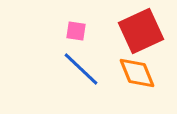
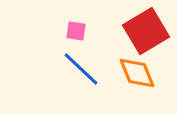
red square: moved 5 px right; rotated 6 degrees counterclockwise
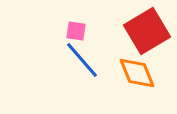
red square: moved 1 px right
blue line: moved 1 px right, 9 px up; rotated 6 degrees clockwise
